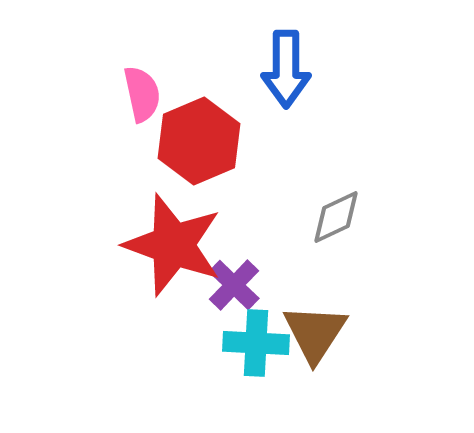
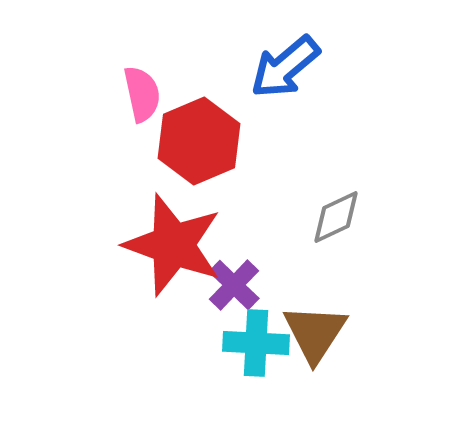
blue arrow: moved 1 px left, 2 px up; rotated 50 degrees clockwise
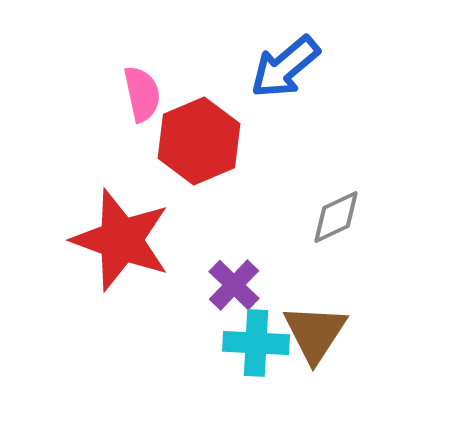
red star: moved 52 px left, 5 px up
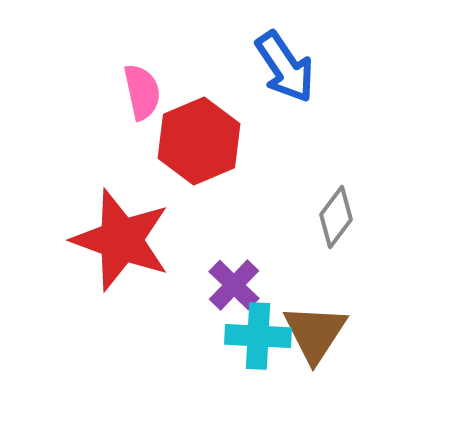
blue arrow: rotated 84 degrees counterclockwise
pink semicircle: moved 2 px up
gray diamond: rotated 28 degrees counterclockwise
cyan cross: moved 2 px right, 7 px up
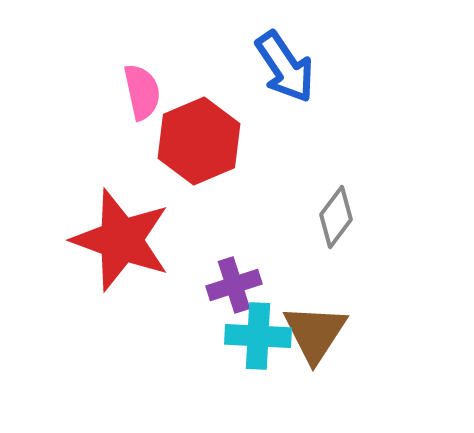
purple cross: rotated 28 degrees clockwise
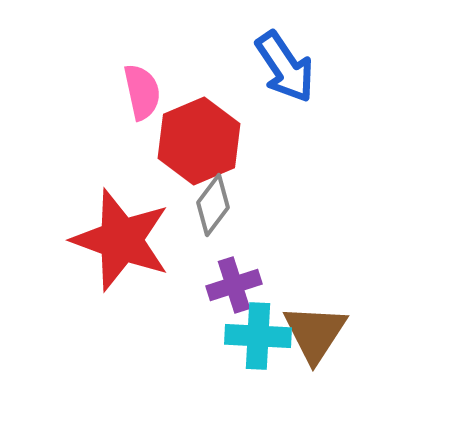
gray diamond: moved 123 px left, 12 px up
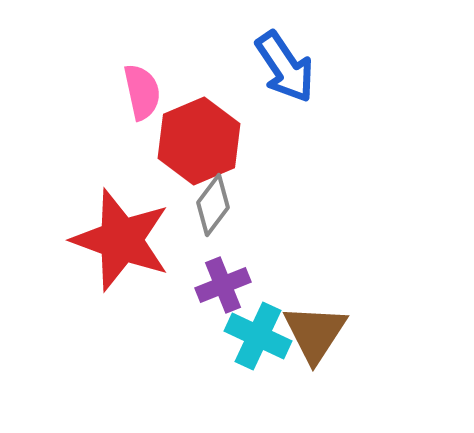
purple cross: moved 11 px left; rotated 4 degrees counterclockwise
cyan cross: rotated 22 degrees clockwise
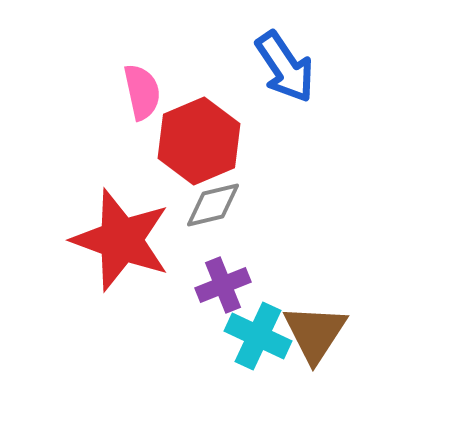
gray diamond: rotated 40 degrees clockwise
